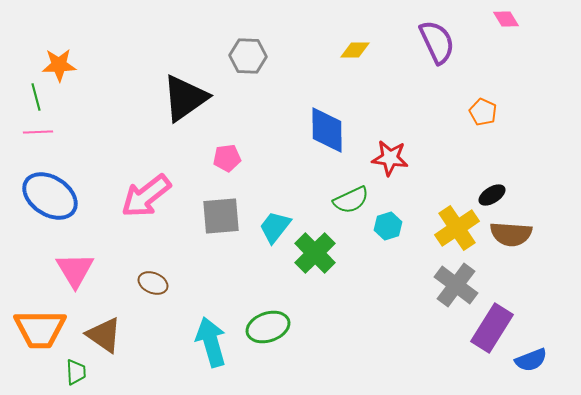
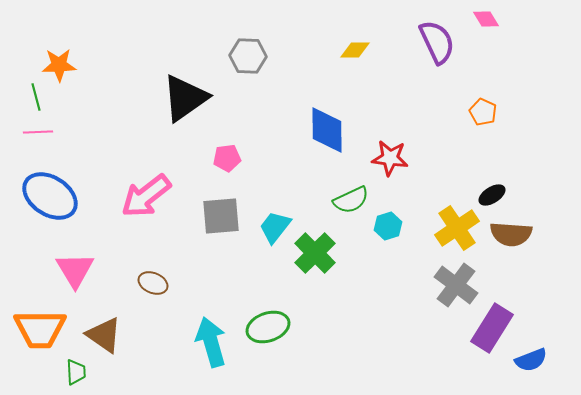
pink diamond: moved 20 px left
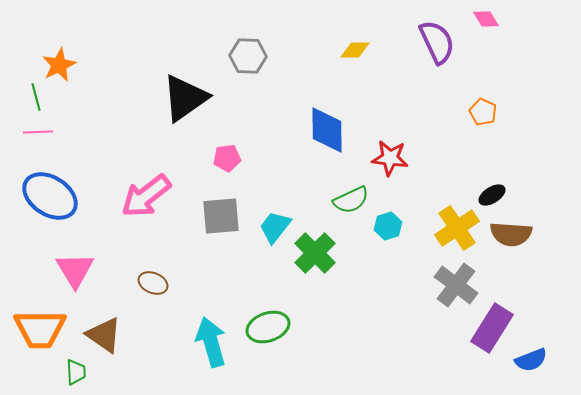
orange star: rotated 24 degrees counterclockwise
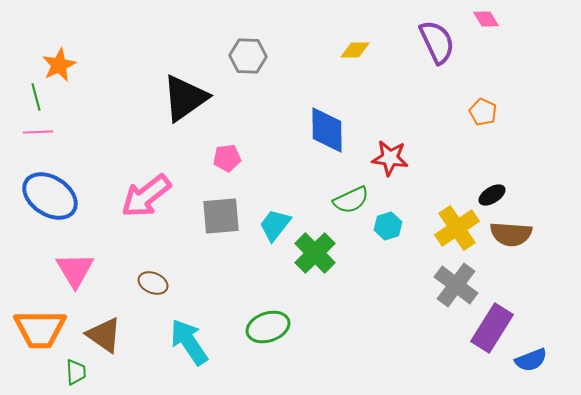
cyan trapezoid: moved 2 px up
cyan arrow: moved 22 px left; rotated 18 degrees counterclockwise
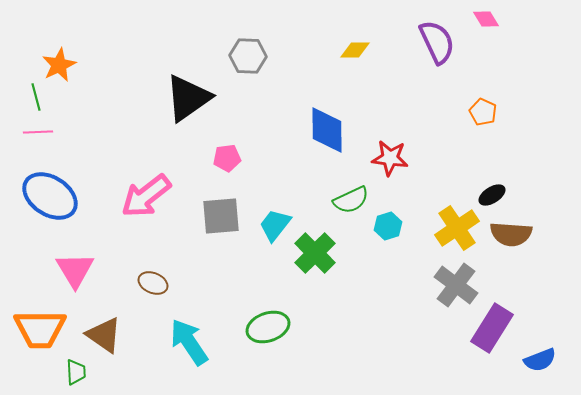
black triangle: moved 3 px right
blue semicircle: moved 9 px right
